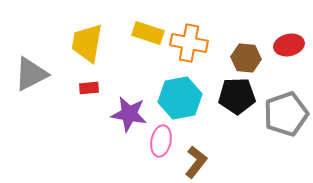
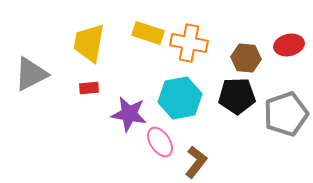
yellow trapezoid: moved 2 px right
pink ellipse: moved 1 px left, 1 px down; rotated 44 degrees counterclockwise
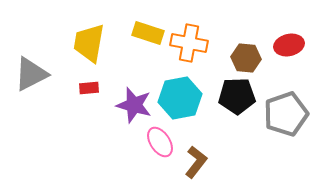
purple star: moved 5 px right, 9 px up; rotated 6 degrees clockwise
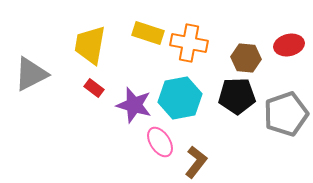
yellow trapezoid: moved 1 px right, 2 px down
red rectangle: moved 5 px right; rotated 42 degrees clockwise
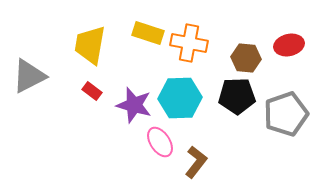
gray triangle: moved 2 px left, 2 px down
red rectangle: moved 2 px left, 3 px down
cyan hexagon: rotated 9 degrees clockwise
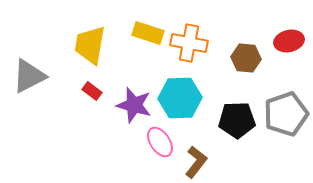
red ellipse: moved 4 px up
black pentagon: moved 24 px down
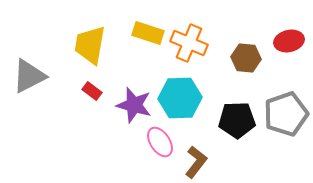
orange cross: rotated 12 degrees clockwise
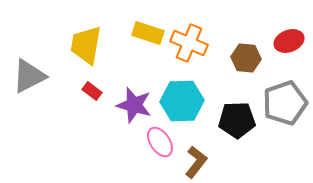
red ellipse: rotated 8 degrees counterclockwise
yellow trapezoid: moved 4 px left
cyan hexagon: moved 2 px right, 3 px down
gray pentagon: moved 1 px left, 11 px up
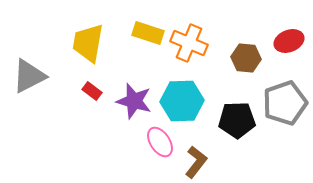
yellow trapezoid: moved 2 px right, 2 px up
purple star: moved 4 px up
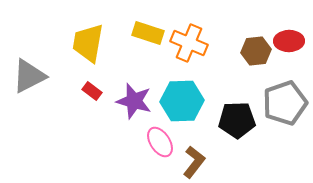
red ellipse: rotated 20 degrees clockwise
brown hexagon: moved 10 px right, 7 px up; rotated 12 degrees counterclockwise
brown L-shape: moved 2 px left
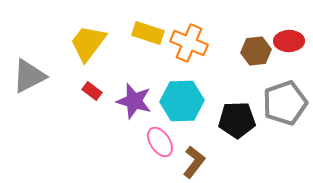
yellow trapezoid: rotated 27 degrees clockwise
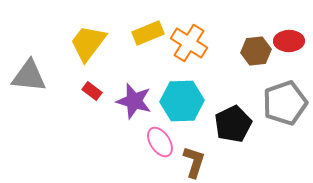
yellow rectangle: rotated 40 degrees counterclockwise
orange cross: rotated 9 degrees clockwise
gray triangle: rotated 33 degrees clockwise
black pentagon: moved 4 px left, 4 px down; rotated 24 degrees counterclockwise
brown L-shape: rotated 20 degrees counterclockwise
